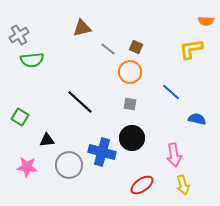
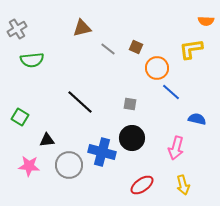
gray cross: moved 2 px left, 6 px up
orange circle: moved 27 px right, 4 px up
pink arrow: moved 2 px right, 7 px up; rotated 25 degrees clockwise
pink star: moved 2 px right, 1 px up
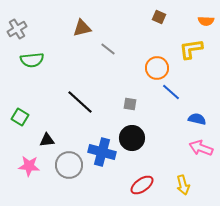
brown square: moved 23 px right, 30 px up
pink arrow: moved 25 px right; rotated 95 degrees clockwise
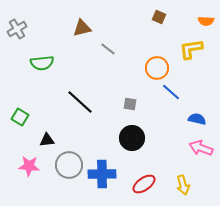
green semicircle: moved 10 px right, 3 px down
blue cross: moved 22 px down; rotated 16 degrees counterclockwise
red ellipse: moved 2 px right, 1 px up
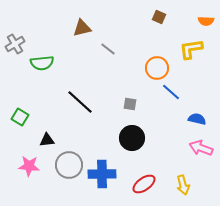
gray cross: moved 2 px left, 15 px down
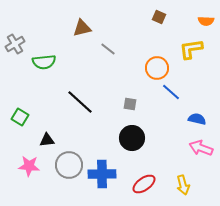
green semicircle: moved 2 px right, 1 px up
